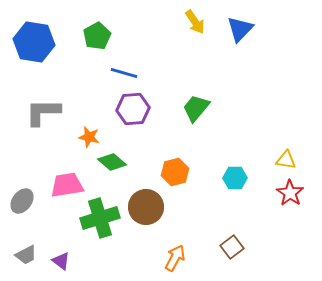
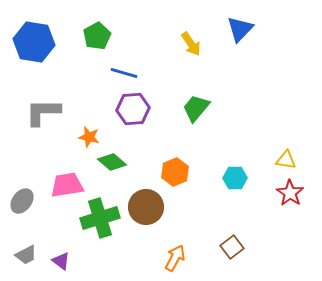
yellow arrow: moved 4 px left, 22 px down
orange hexagon: rotated 8 degrees counterclockwise
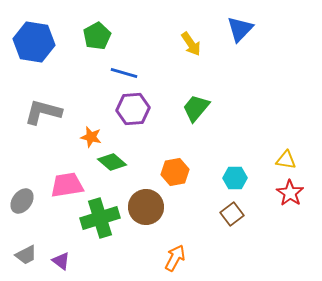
gray L-shape: rotated 15 degrees clockwise
orange star: moved 2 px right
orange hexagon: rotated 12 degrees clockwise
brown square: moved 33 px up
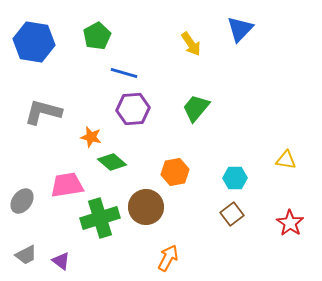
red star: moved 30 px down
orange arrow: moved 7 px left
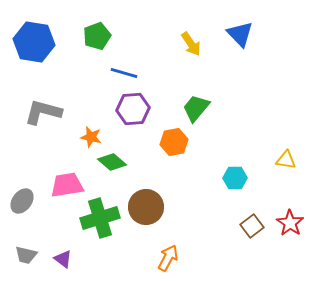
blue triangle: moved 5 px down; rotated 28 degrees counterclockwise
green pentagon: rotated 8 degrees clockwise
orange hexagon: moved 1 px left, 30 px up
brown square: moved 20 px right, 12 px down
gray trapezoid: rotated 40 degrees clockwise
purple triangle: moved 2 px right, 2 px up
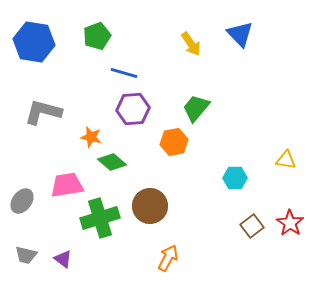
brown circle: moved 4 px right, 1 px up
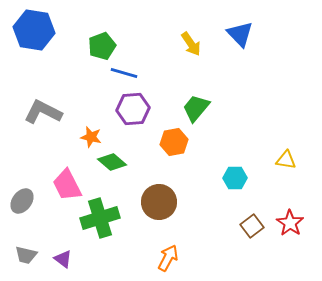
green pentagon: moved 5 px right, 10 px down
blue hexagon: moved 12 px up
gray L-shape: rotated 12 degrees clockwise
pink trapezoid: rotated 108 degrees counterclockwise
brown circle: moved 9 px right, 4 px up
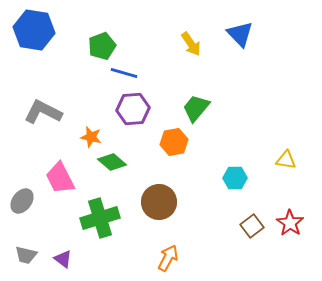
pink trapezoid: moved 7 px left, 7 px up
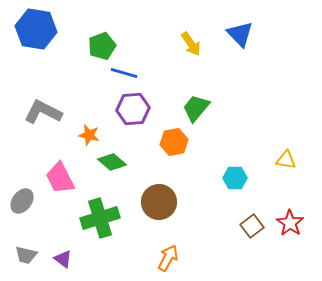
blue hexagon: moved 2 px right, 1 px up
orange star: moved 2 px left, 2 px up
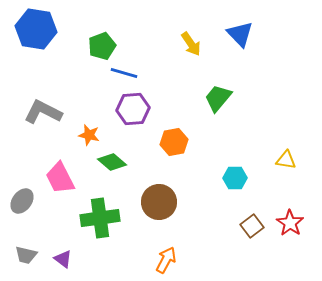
green trapezoid: moved 22 px right, 10 px up
green cross: rotated 9 degrees clockwise
orange arrow: moved 2 px left, 2 px down
